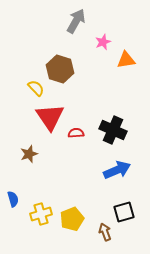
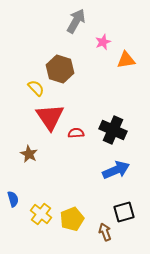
brown star: rotated 24 degrees counterclockwise
blue arrow: moved 1 px left
yellow cross: rotated 35 degrees counterclockwise
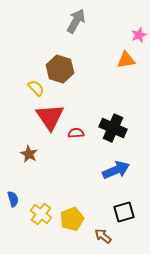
pink star: moved 36 px right, 7 px up
black cross: moved 2 px up
brown arrow: moved 2 px left, 4 px down; rotated 30 degrees counterclockwise
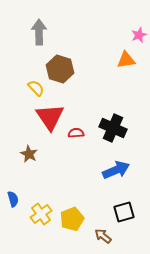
gray arrow: moved 37 px left, 11 px down; rotated 30 degrees counterclockwise
yellow cross: rotated 15 degrees clockwise
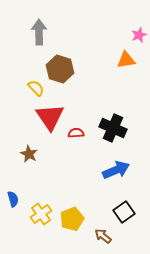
black square: rotated 20 degrees counterclockwise
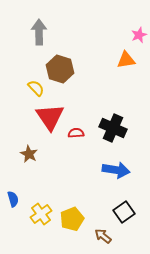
blue arrow: rotated 32 degrees clockwise
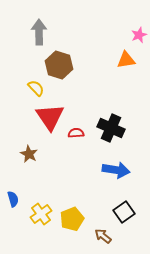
brown hexagon: moved 1 px left, 4 px up
black cross: moved 2 px left
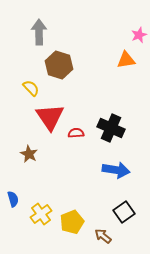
yellow semicircle: moved 5 px left
yellow pentagon: moved 3 px down
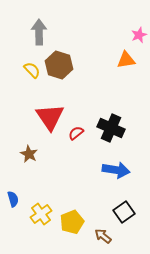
yellow semicircle: moved 1 px right, 18 px up
red semicircle: rotated 35 degrees counterclockwise
